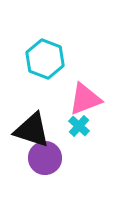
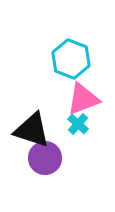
cyan hexagon: moved 26 px right
pink triangle: moved 2 px left
cyan cross: moved 1 px left, 2 px up
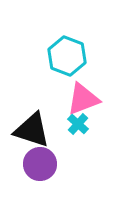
cyan hexagon: moved 4 px left, 3 px up
purple circle: moved 5 px left, 6 px down
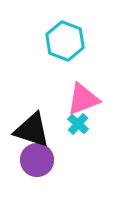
cyan hexagon: moved 2 px left, 15 px up
purple circle: moved 3 px left, 4 px up
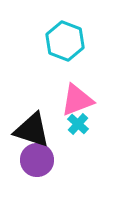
pink triangle: moved 6 px left, 1 px down
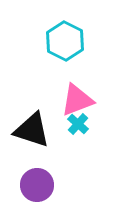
cyan hexagon: rotated 6 degrees clockwise
purple circle: moved 25 px down
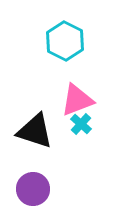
cyan cross: moved 3 px right
black triangle: moved 3 px right, 1 px down
purple circle: moved 4 px left, 4 px down
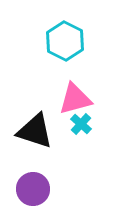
pink triangle: moved 2 px left, 1 px up; rotated 6 degrees clockwise
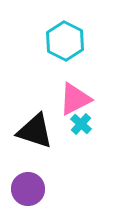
pink triangle: rotated 12 degrees counterclockwise
purple circle: moved 5 px left
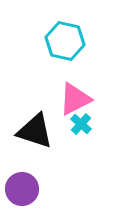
cyan hexagon: rotated 15 degrees counterclockwise
purple circle: moved 6 px left
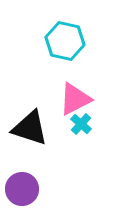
black triangle: moved 5 px left, 3 px up
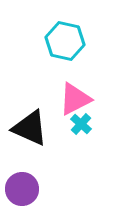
black triangle: rotated 6 degrees clockwise
